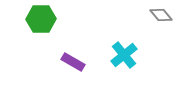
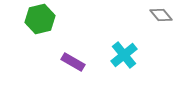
green hexagon: moved 1 px left; rotated 12 degrees counterclockwise
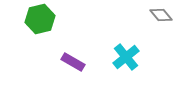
cyan cross: moved 2 px right, 2 px down
